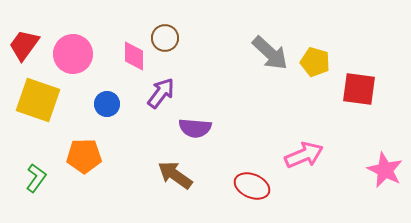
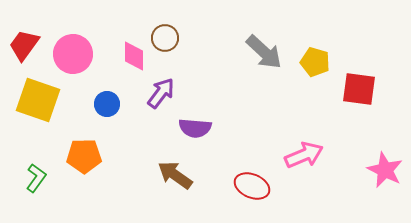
gray arrow: moved 6 px left, 1 px up
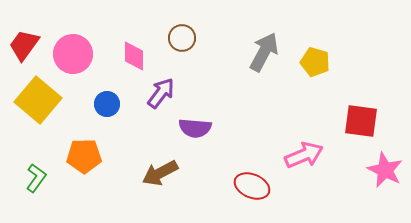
brown circle: moved 17 px right
gray arrow: rotated 105 degrees counterclockwise
red square: moved 2 px right, 32 px down
yellow square: rotated 21 degrees clockwise
brown arrow: moved 15 px left, 2 px up; rotated 63 degrees counterclockwise
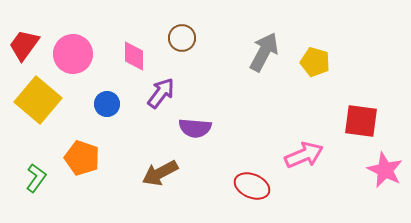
orange pentagon: moved 2 px left, 2 px down; rotated 20 degrees clockwise
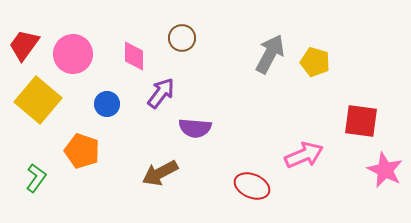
gray arrow: moved 6 px right, 2 px down
orange pentagon: moved 7 px up
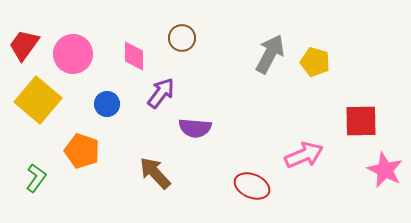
red square: rotated 9 degrees counterclockwise
brown arrow: moved 5 px left; rotated 75 degrees clockwise
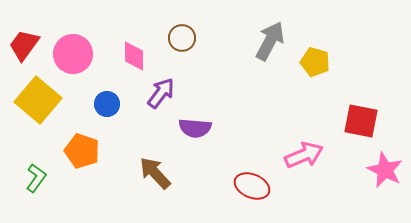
gray arrow: moved 13 px up
red square: rotated 12 degrees clockwise
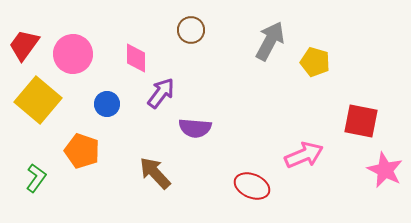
brown circle: moved 9 px right, 8 px up
pink diamond: moved 2 px right, 2 px down
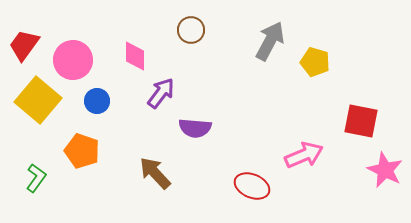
pink circle: moved 6 px down
pink diamond: moved 1 px left, 2 px up
blue circle: moved 10 px left, 3 px up
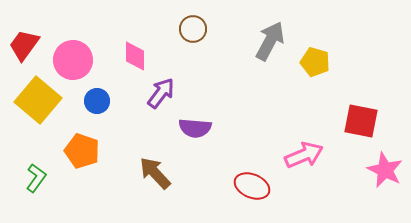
brown circle: moved 2 px right, 1 px up
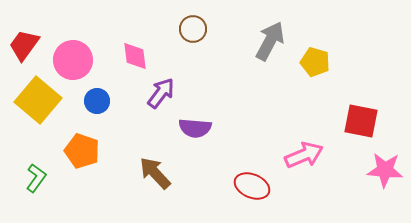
pink diamond: rotated 8 degrees counterclockwise
pink star: rotated 21 degrees counterclockwise
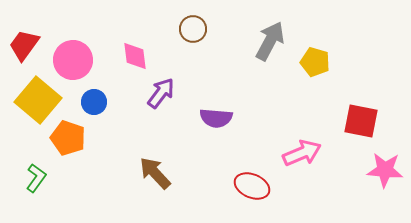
blue circle: moved 3 px left, 1 px down
purple semicircle: moved 21 px right, 10 px up
orange pentagon: moved 14 px left, 13 px up
pink arrow: moved 2 px left, 2 px up
